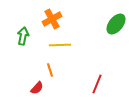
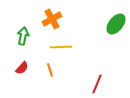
yellow line: moved 1 px right, 2 px down
red semicircle: moved 15 px left, 20 px up
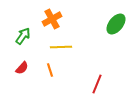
green arrow: rotated 24 degrees clockwise
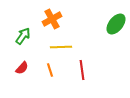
red line: moved 15 px left, 14 px up; rotated 30 degrees counterclockwise
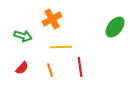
green ellipse: moved 1 px left, 3 px down
green arrow: rotated 72 degrees clockwise
red line: moved 2 px left, 3 px up
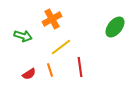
yellow line: rotated 35 degrees counterclockwise
red semicircle: moved 7 px right, 6 px down; rotated 16 degrees clockwise
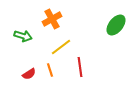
green ellipse: moved 1 px right, 2 px up
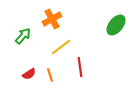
green arrow: rotated 66 degrees counterclockwise
orange line: moved 5 px down
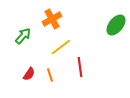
red semicircle: rotated 24 degrees counterclockwise
